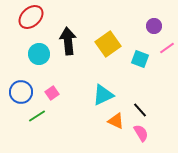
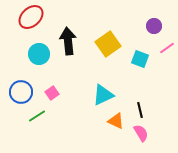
black line: rotated 28 degrees clockwise
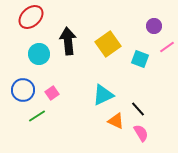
pink line: moved 1 px up
blue circle: moved 2 px right, 2 px up
black line: moved 2 px left, 1 px up; rotated 28 degrees counterclockwise
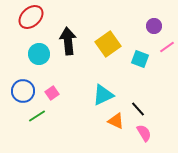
blue circle: moved 1 px down
pink semicircle: moved 3 px right
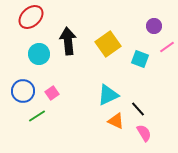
cyan triangle: moved 5 px right
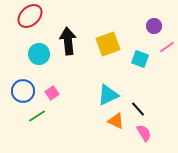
red ellipse: moved 1 px left, 1 px up
yellow square: rotated 15 degrees clockwise
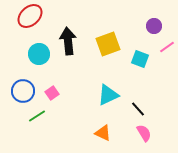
orange triangle: moved 13 px left, 12 px down
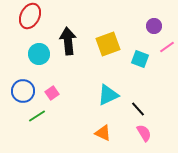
red ellipse: rotated 20 degrees counterclockwise
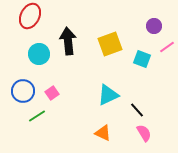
yellow square: moved 2 px right
cyan square: moved 2 px right
black line: moved 1 px left, 1 px down
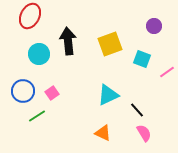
pink line: moved 25 px down
